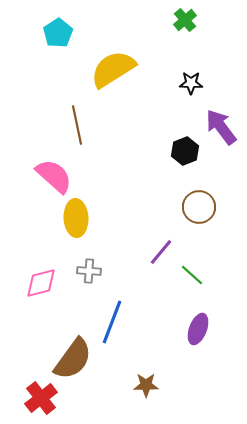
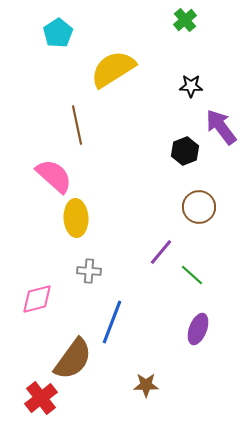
black star: moved 3 px down
pink diamond: moved 4 px left, 16 px down
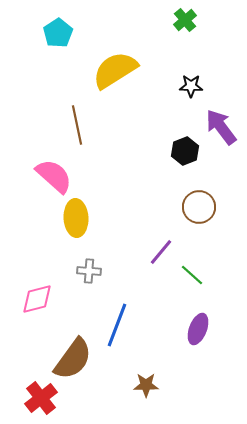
yellow semicircle: moved 2 px right, 1 px down
blue line: moved 5 px right, 3 px down
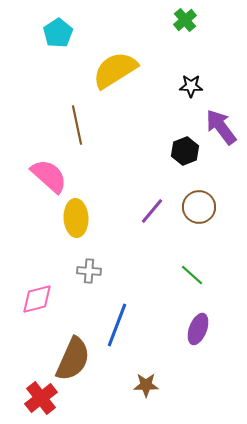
pink semicircle: moved 5 px left
purple line: moved 9 px left, 41 px up
brown semicircle: rotated 12 degrees counterclockwise
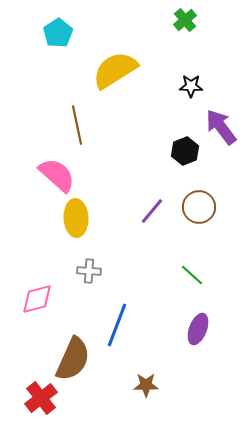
pink semicircle: moved 8 px right, 1 px up
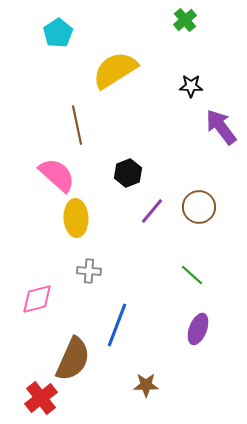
black hexagon: moved 57 px left, 22 px down
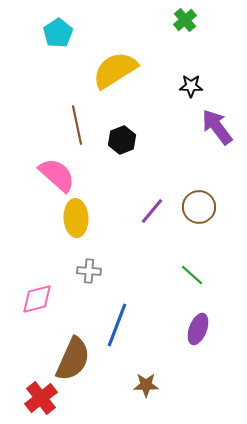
purple arrow: moved 4 px left
black hexagon: moved 6 px left, 33 px up
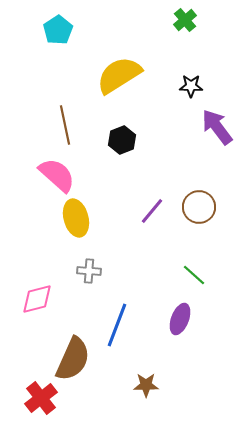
cyan pentagon: moved 3 px up
yellow semicircle: moved 4 px right, 5 px down
brown line: moved 12 px left
yellow ellipse: rotated 12 degrees counterclockwise
green line: moved 2 px right
purple ellipse: moved 18 px left, 10 px up
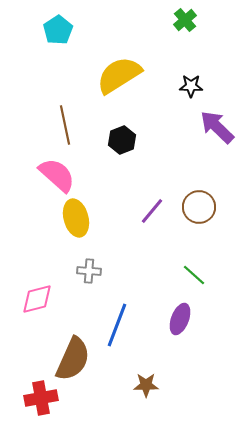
purple arrow: rotated 9 degrees counterclockwise
red cross: rotated 28 degrees clockwise
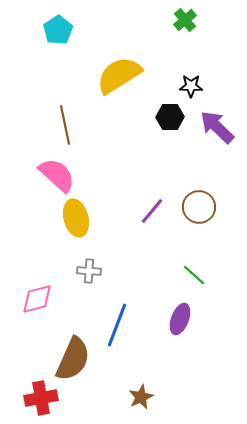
black hexagon: moved 48 px right, 23 px up; rotated 20 degrees clockwise
brown star: moved 5 px left, 12 px down; rotated 25 degrees counterclockwise
